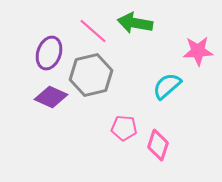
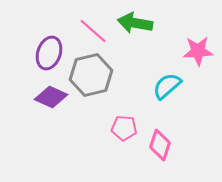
pink diamond: moved 2 px right
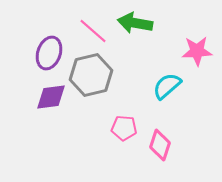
pink star: moved 1 px left
purple diamond: rotated 32 degrees counterclockwise
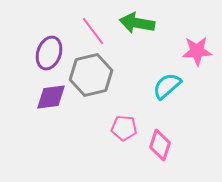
green arrow: moved 2 px right
pink line: rotated 12 degrees clockwise
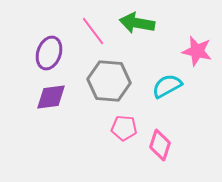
pink star: rotated 16 degrees clockwise
gray hexagon: moved 18 px right, 6 px down; rotated 18 degrees clockwise
cyan semicircle: rotated 12 degrees clockwise
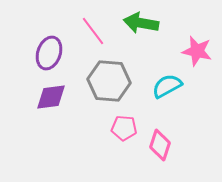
green arrow: moved 4 px right
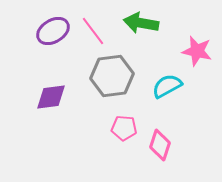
purple ellipse: moved 4 px right, 22 px up; rotated 40 degrees clockwise
gray hexagon: moved 3 px right, 5 px up; rotated 12 degrees counterclockwise
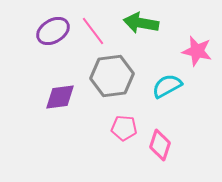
purple diamond: moved 9 px right
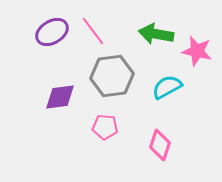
green arrow: moved 15 px right, 11 px down
purple ellipse: moved 1 px left, 1 px down
cyan semicircle: moved 1 px down
pink pentagon: moved 19 px left, 1 px up
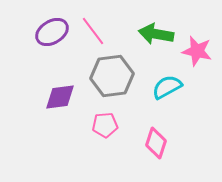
pink pentagon: moved 2 px up; rotated 10 degrees counterclockwise
pink diamond: moved 4 px left, 2 px up
